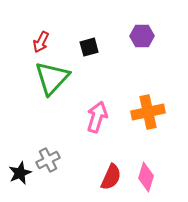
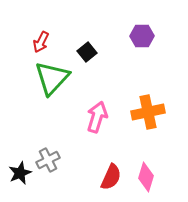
black square: moved 2 px left, 5 px down; rotated 24 degrees counterclockwise
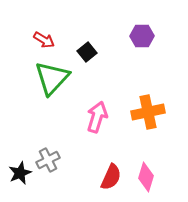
red arrow: moved 3 px right, 2 px up; rotated 85 degrees counterclockwise
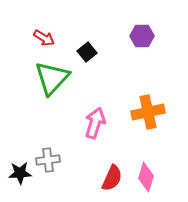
red arrow: moved 2 px up
pink arrow: moved 2 px left, 6 px down
gray cross: rotated 20 degrees clockwise
black star: rotated 20 degrees clockwise
red semicircle: moved 1 px right, 1 px down
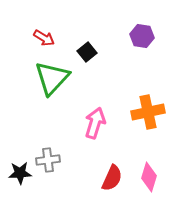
purple hexagon: rotated 10 degrees clockwise
pink diamond: moved 3 px right
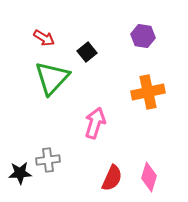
purple hexagon: moved 1 px right
orange cross: moved 20 px up
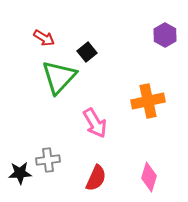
purple hexagon: moved 22 px right, 1 px up; rotated 20 degrees clockwise
green triangle: moved 7 px right, 1 px up
orange cross: moved 9 px down
pink arrow: rotated 132 degrees clockwise
red semicircle: moved 16 px left
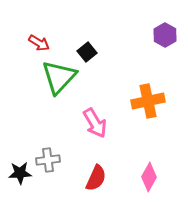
red arrow: moved 5 px left, 5 px down
pink diamond: rotated 12 degrees clockwise
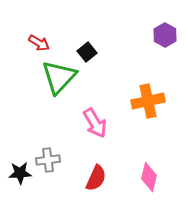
pink diamond: rotated 16 degrees counterclockwise
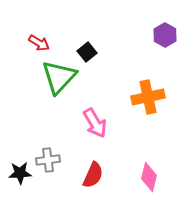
orange cross: moved 4 px up
red semicircle: moved 3 px left, 3 px up
